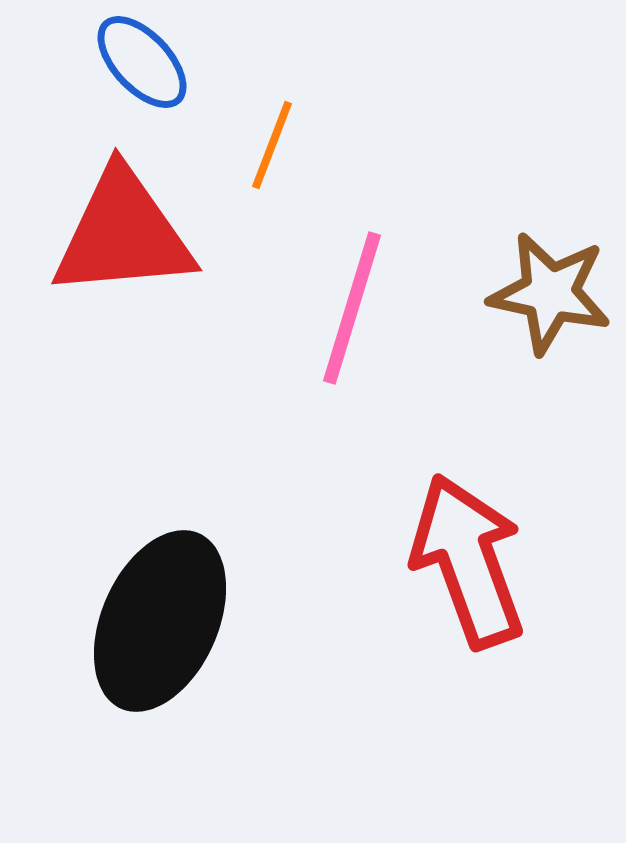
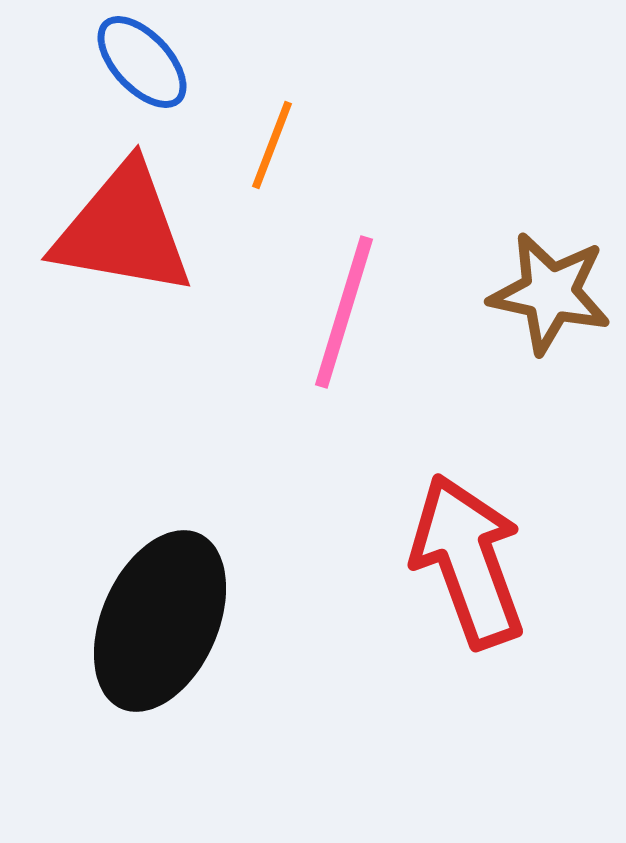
red triangle: moved 4 px up; rotated 15 degrees clockwise
pink line: moved 8 px left, 4 px down
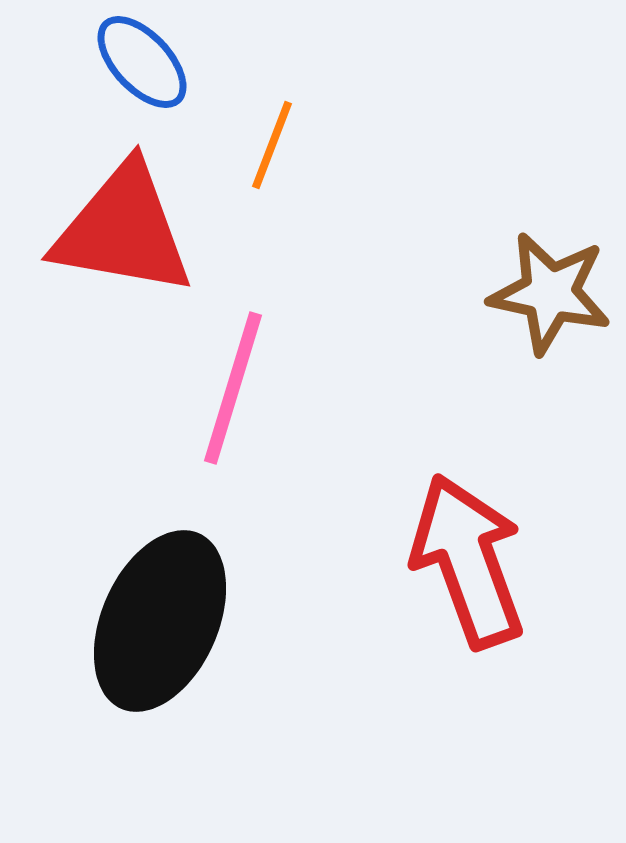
pink line: moved 111 px left, 76 px down
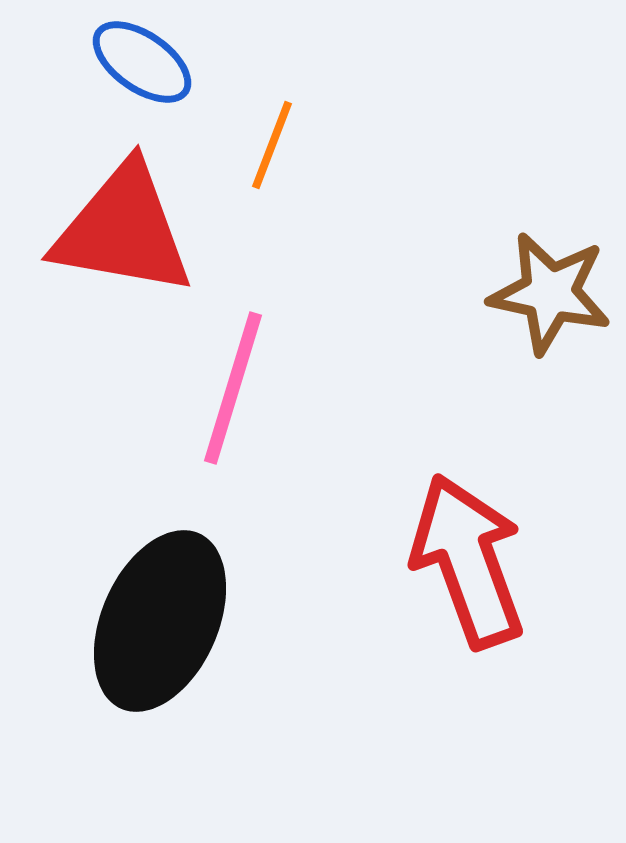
blue ellipse: rotated 12 degrees counterclockwise
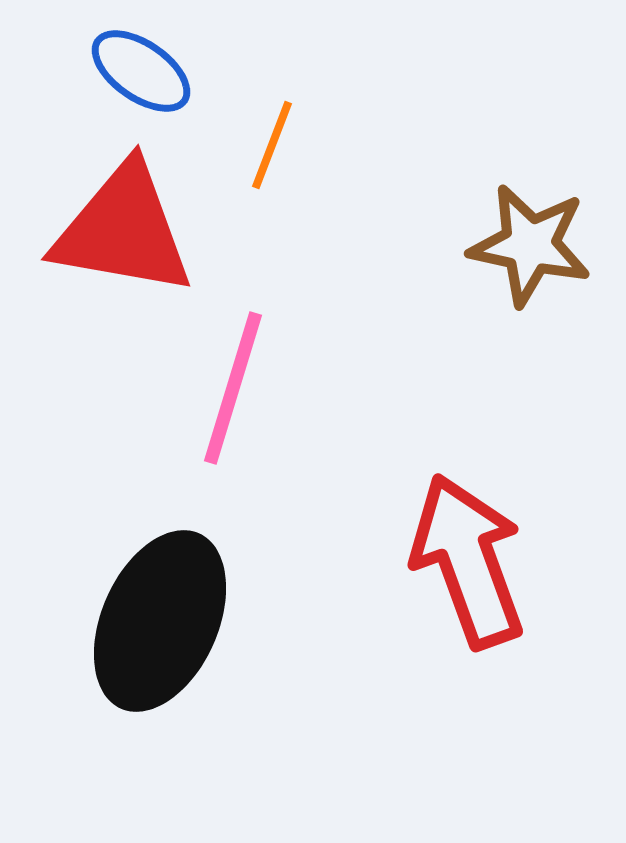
blue ellipse: moved 1 px left, 9 px down
brown star: moved 20 px left, 48 px up
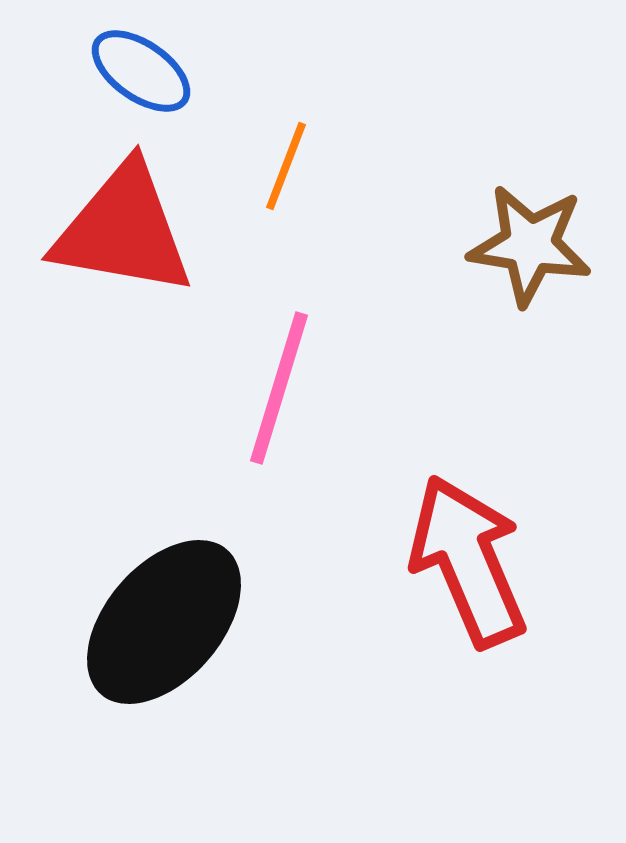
orange line: moved 14 px right, 21 px down
brown star: rotated 3 degrees counterclockwise
pink line: moved 46 px right
red arrow: rotated 3 degrees counterclockwise
black ellipse: moved 4 px right, 1 px down; rotated 17 degrees clockwise
